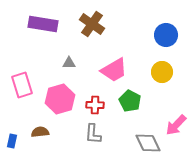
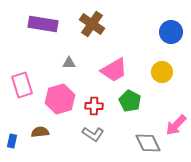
blue circle: moved 5 px right, 3 px up
red cross: moved 1 px left, 1 px down
gray L-shape: rotated 60 degrees counterclockwise
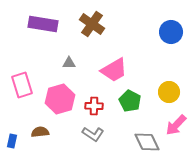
yellow circle: moved 7 px right, 20 px down
gray diamond: moved 1 px left, 1 px up
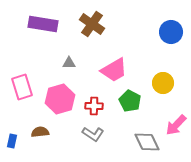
pink rectangle: moved 2 px down
yellow circle: moved 6 px left, 9 px up
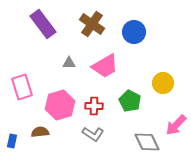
purple rectangle: rotated 44 degrees clockwise
blue circle: moved 37 px left
pink trapezoid: moved 9 px left, 4 px up
pink hexagon: moved 6 px down
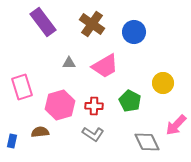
purple rectangle: moved 2 px up
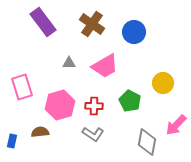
gray diamond: rotated 36 degrees clockwise
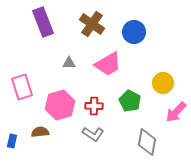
purple rectangle: rotated 16 degrees clockwise
pink trapezoid: moved 3 px right, 2 px up
pink arrow: moved 13 px up
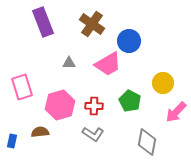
blue circle: moved 5 px left, 9 px down
